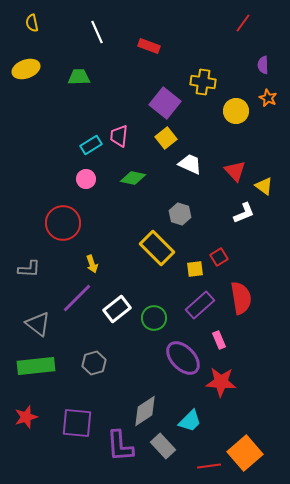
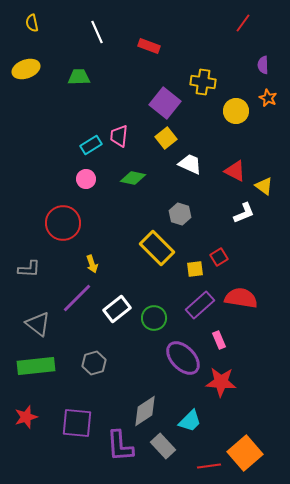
red triangle at (235, 171): rotated 20 degrees counterclockwise
red semicircle at (241, 298): rotated 72 degrees counterclockwise
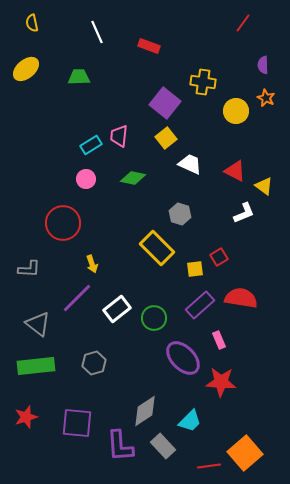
yellow ellipse at (26, 69): rotated 20 degrees counterclockwise
orange star at (268, 98): moved 2 px left
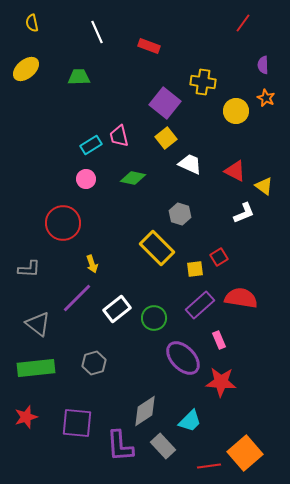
pink trapezoid at (119, 136): rotated 20 degrees counterclockwise
green rectangle at (36, 366): moved 2 px down
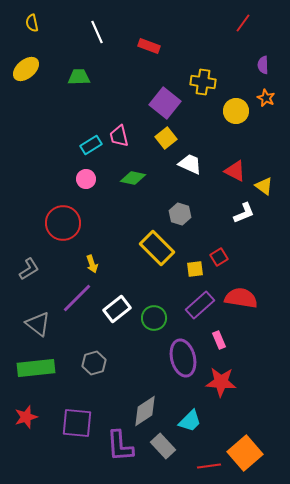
gray L-shape at (29, 269): rotated 35 degrees counterclockwise
purple ellipse at (183, 358): rotated 30 degrees clockwise
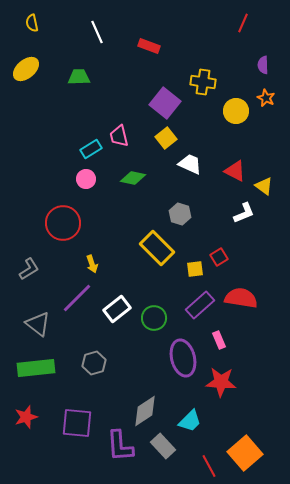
red line at (243, 23): rotated 12 degrees counterclockwise
cyan rectangle at (91, 145): moved 4 px down
red line at (209, 466): rotated 70 degrees clockwise
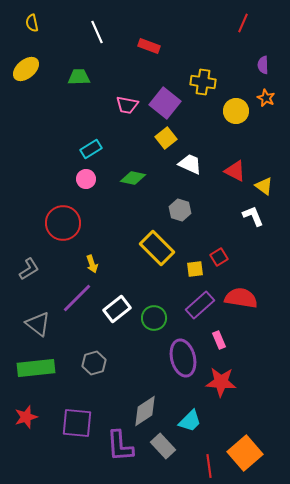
pink trapezoid at (119, 136): moved 8 px right, 31 px up; rotated 65 degrees counterclockwise
white L-shape at (244, 213): moved 9 px right, 3 px down; rotated 90 degrees counterclockwise
gray hexagon at (180, 214): moved 4 px up
red line at (209, 466): rotated 20 degrees clockwise
